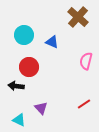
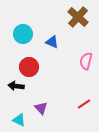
cyan circle: moved 1 px left, 1 px up
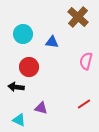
blue triangle: rotated 16 degrees counterclockwise
black arrow: moved 1 px down
purple triangle: rotated 32 degrees counterclockwise
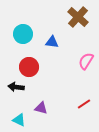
pink semicircle: rotated 18 degrees clockwise
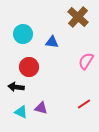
cyan triangle: moved 2 px right, 8 px up
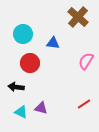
blue triangle: moved 1 px right, 1 px down
red circle: moved 1 px right, 4 px up
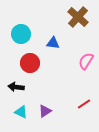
cyan circle: moved 2 px left
purple triangle: moved 4 px right, 3 px down; rotated 48 degrees counterclockwise
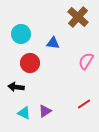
cyan triangle: moved 3 px right, 1 px down
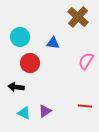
cyan circle: moved 1 px left, 3 px down
red line: moved 1 px right, 2 px down; rotated 40 degrees clockwise
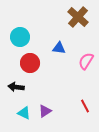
blue triangle: moved 6 px right, 5 px down
red line: rotated 56 degrees clockwise
